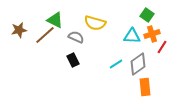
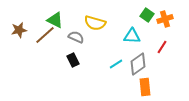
orange cross: moved 13 px right, 15 px up
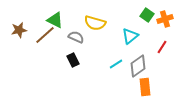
cyan triangle: moved 2 px left; rotated 42 degrees counterclockwise
gray diamond: moved 2 px down
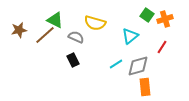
gray diamond: rotated 20 degrees clockwise
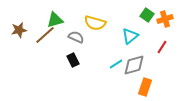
green triangle: rotated 42 degrees counterclockwise
gray diamond: moved 4 px left, 1 px up
orange rectangle: rotated 24 degrees clockwise
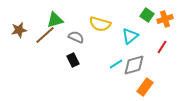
yellow semicircle: moved 5 px right, 1 px down
orange rectangle: rotated 18 degrees clockwise
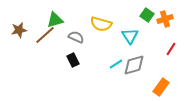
yellow semicircle: moved 1 px right
cyan triangle: rotated 24 degrees counterclockwise
red line: moved 9 px right, 2 px down
orange rectangle: moved 16 px right
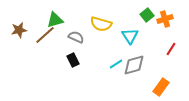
green square: rotated 16 degrees clockwise
